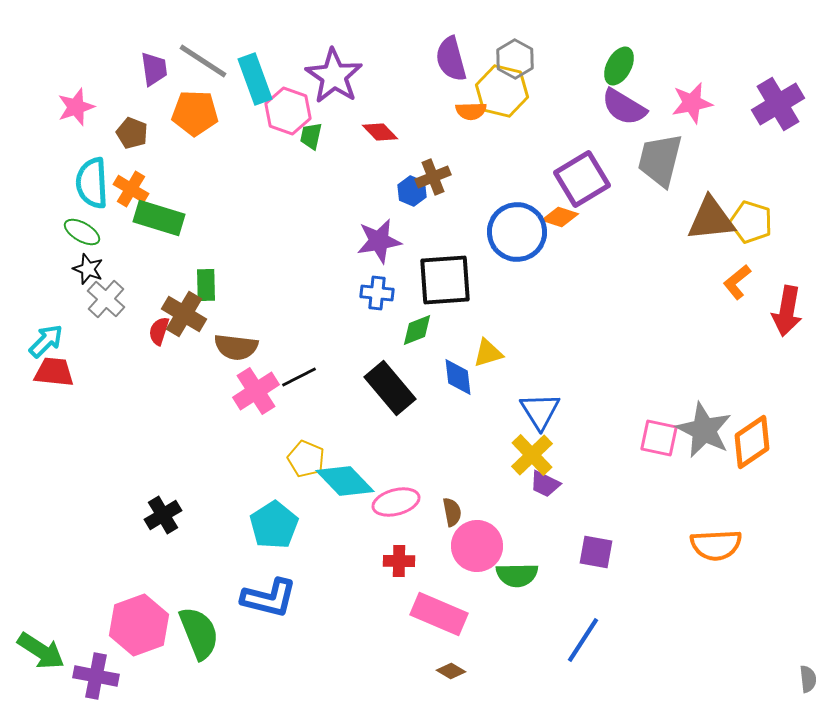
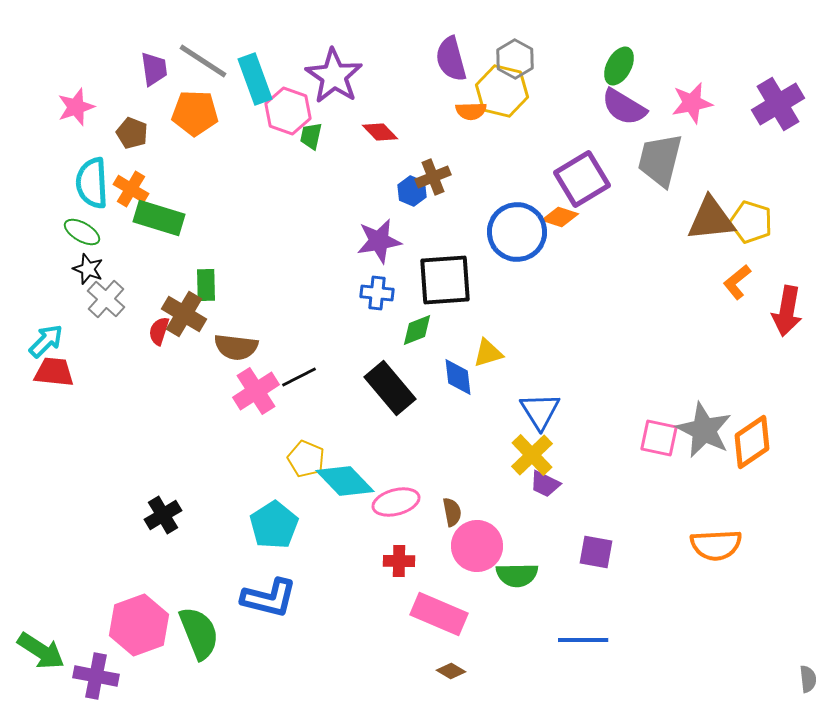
blue line at (583, 640): rotated 57 degrees clockwise
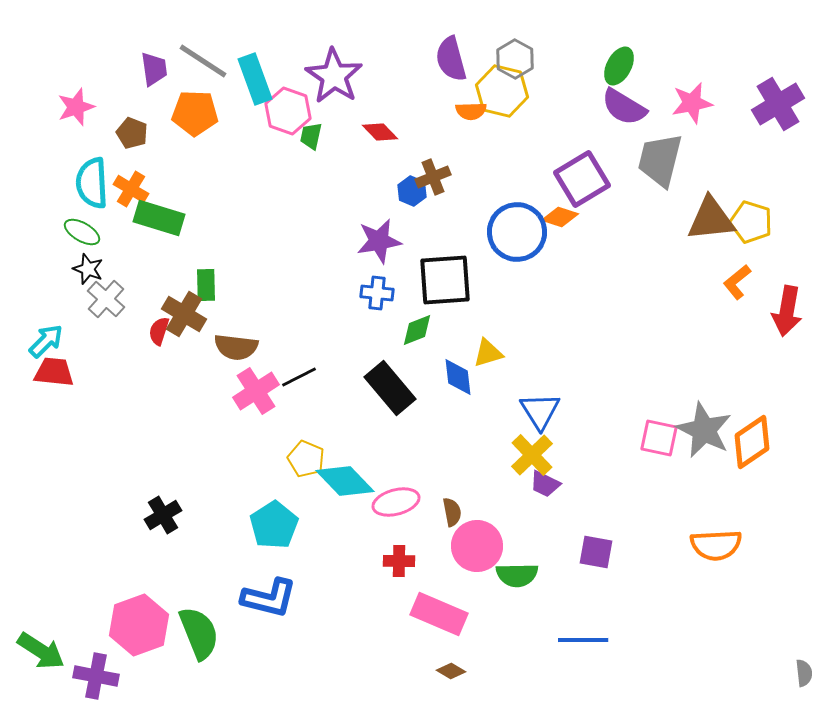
gray semicircle at (808, 679): moved 4 px left, 6 px up
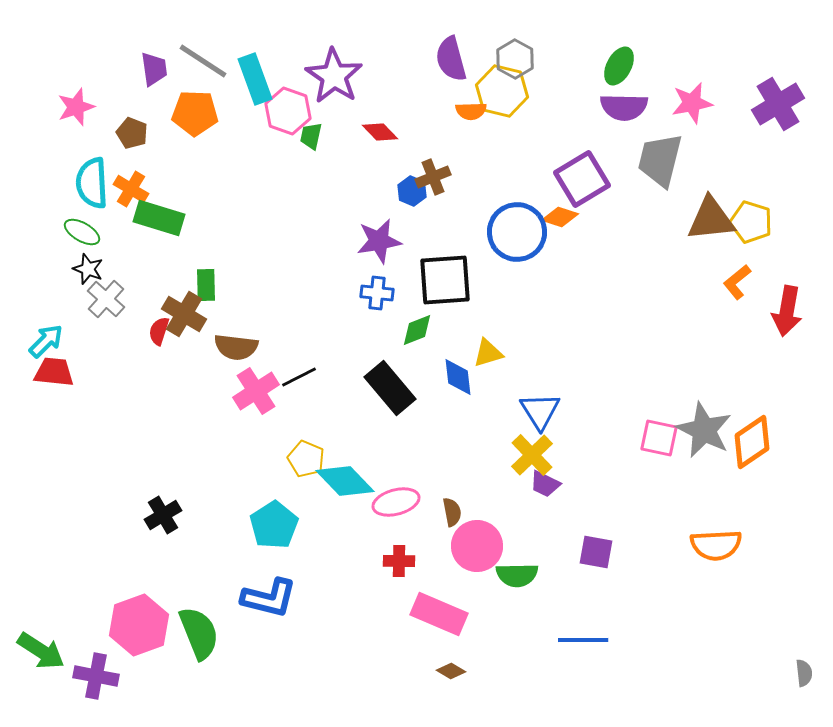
purple semicircle at (624, 107): rotated 30 degrees counterclockwise
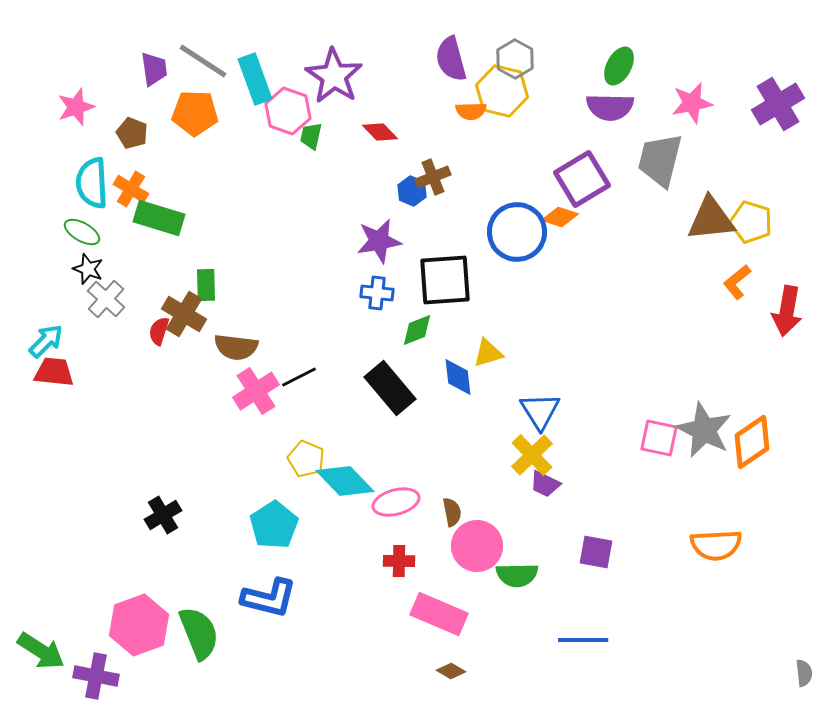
purple semicircle at (624, 107): moved 14 px left
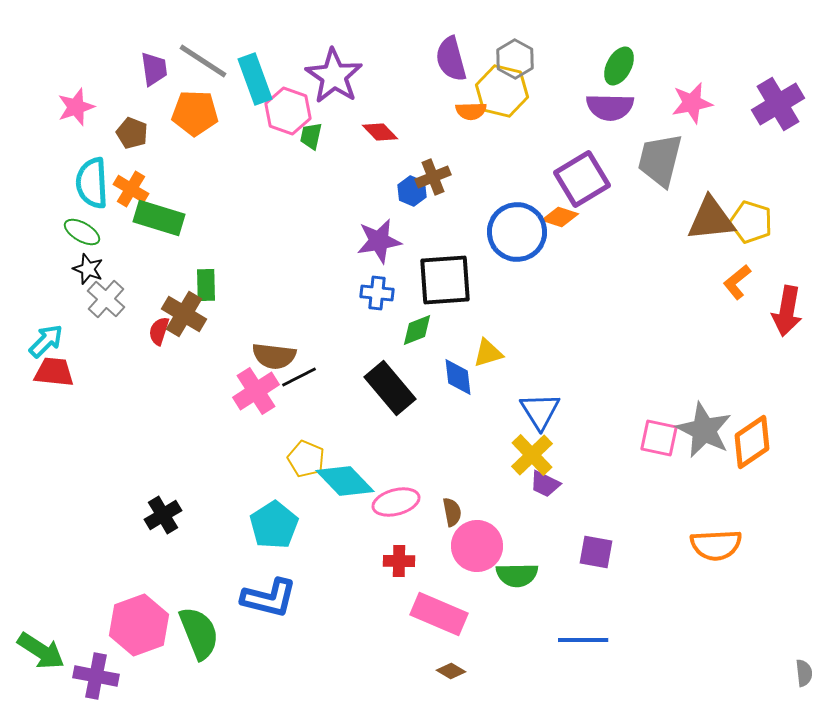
brown semicircle at (236, 347): moved 38 px right, 9 px down
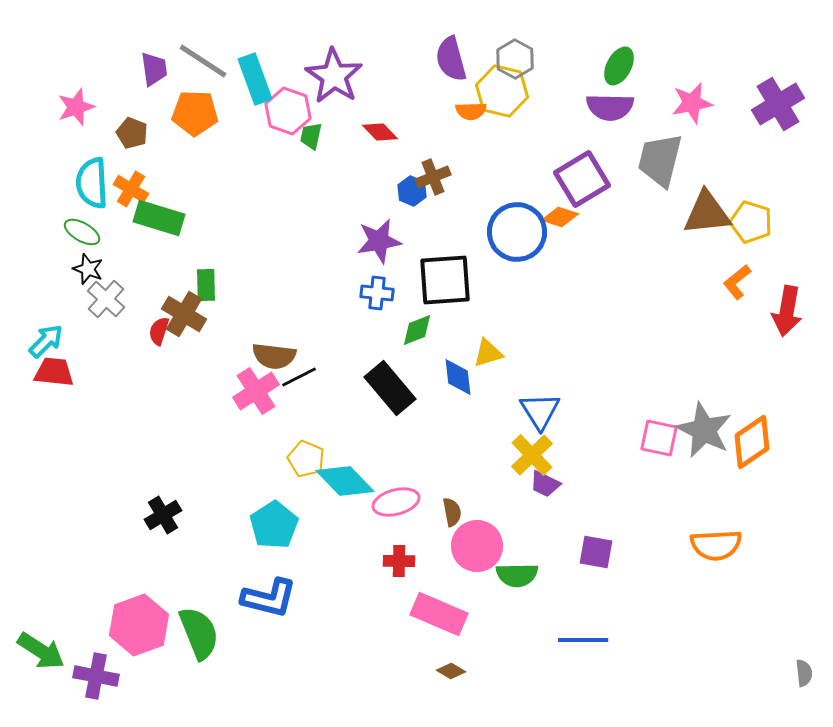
brown triangle at (711, 219): moved 4 px left, 6 px up
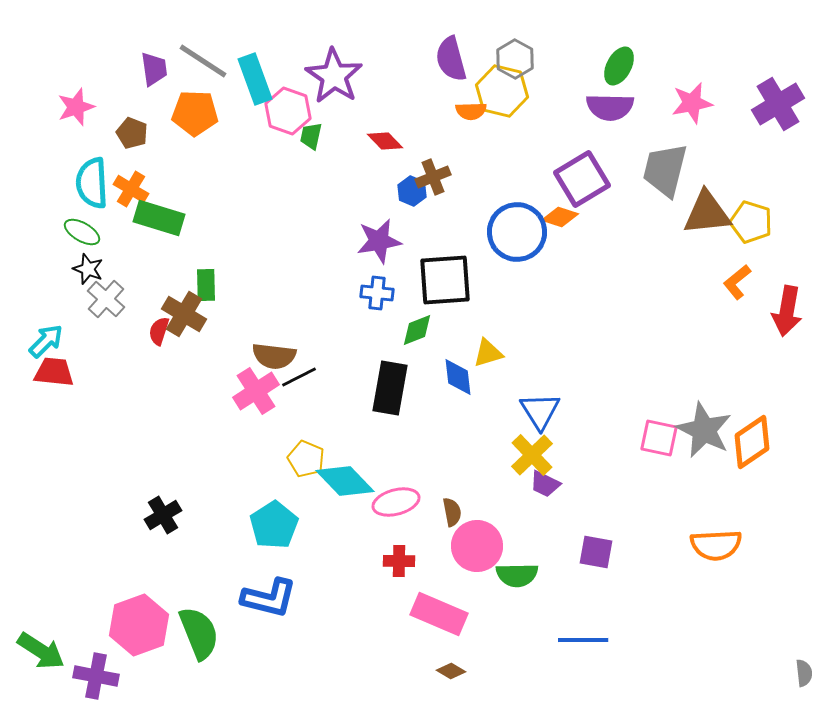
red diamond at (380, 132): moved 5 px right, 9 px down
gray trapezoid at (660, 160): moved 5 px right, 10 px down
black rectangle at (390, 388): rotated 50 degrees clockwise
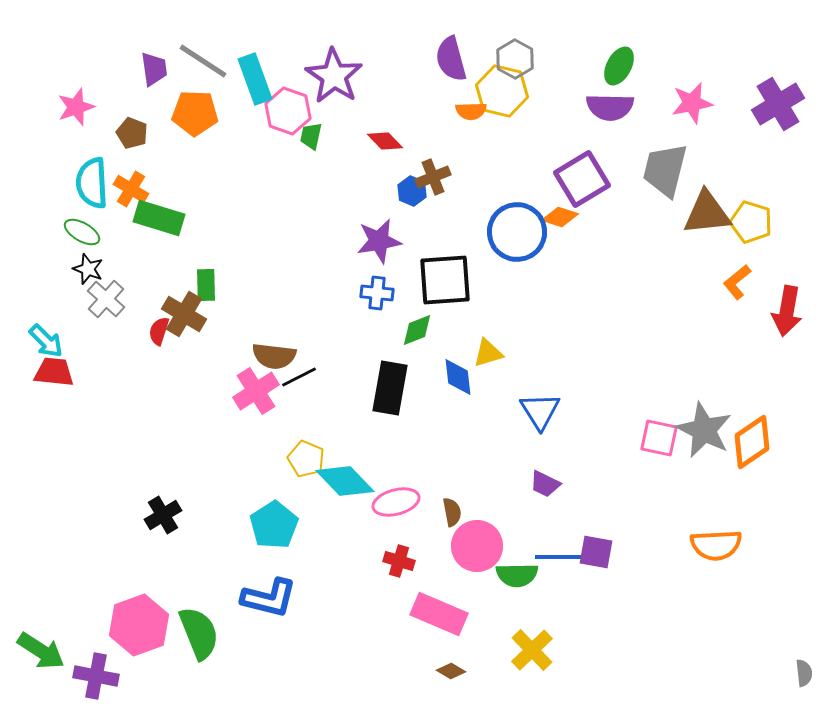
cyan arrow at (46, 341): rotated 90 degrees clockwise
yellow cross at (532, 455): moved 195 px down
red cross at (399, 561): rotated 16 degrees clockwise
blue line at (583, 640): moved 23 px left, 83 px up
